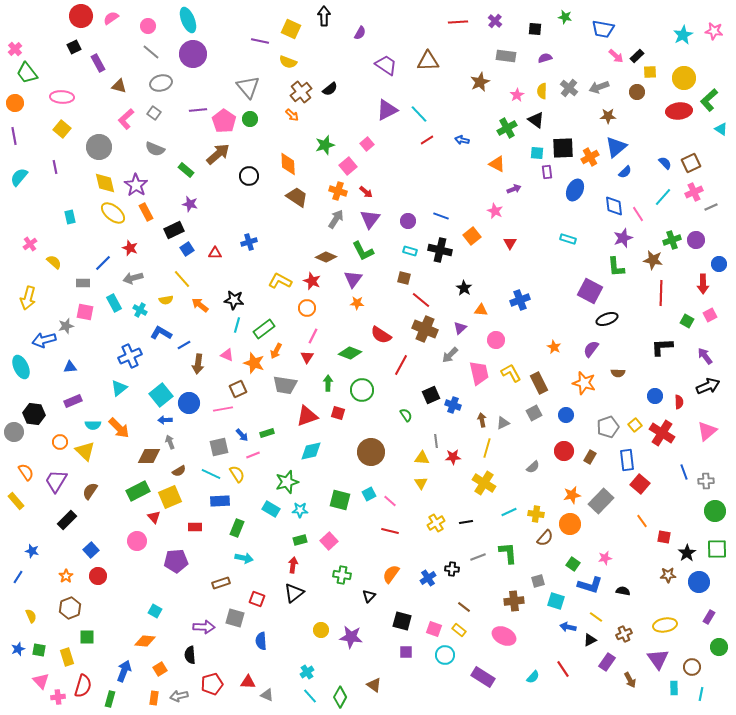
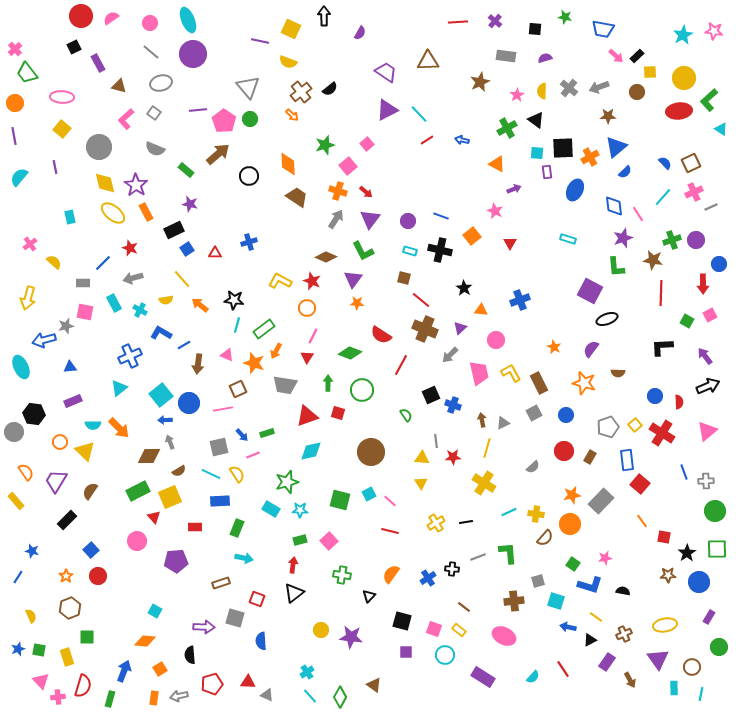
pink circle at (148, 26): moved 2 px right, 3 px up
purple trapezoid at (386, 65): moved 7 px down
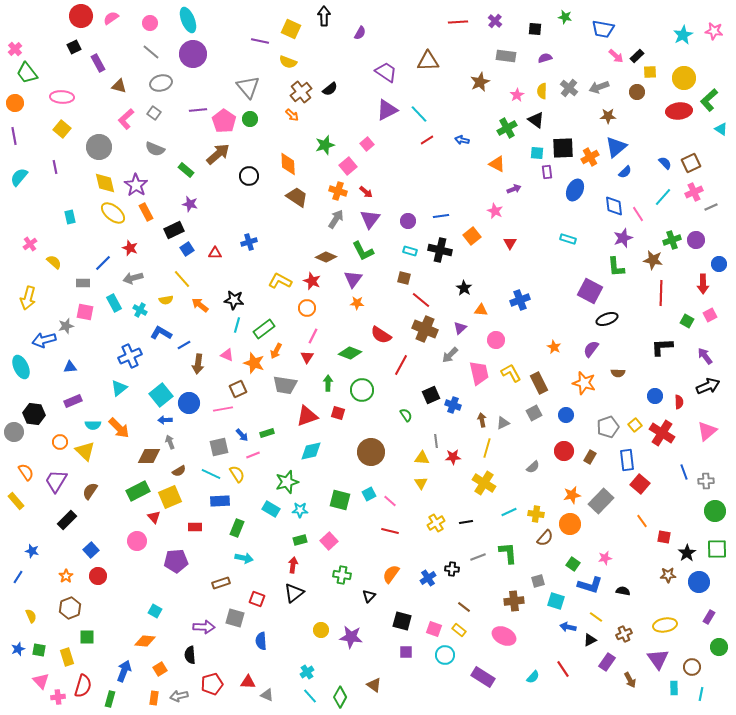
blue line at (441, 216): rotated 28 degrees counterclockwise
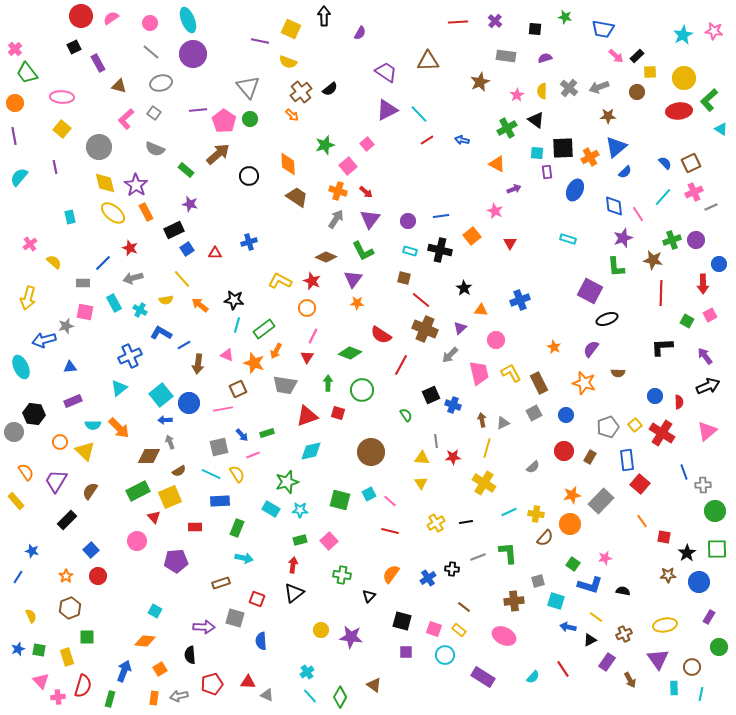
gray cross at (706, 481): moved 3 px left, 4 px down
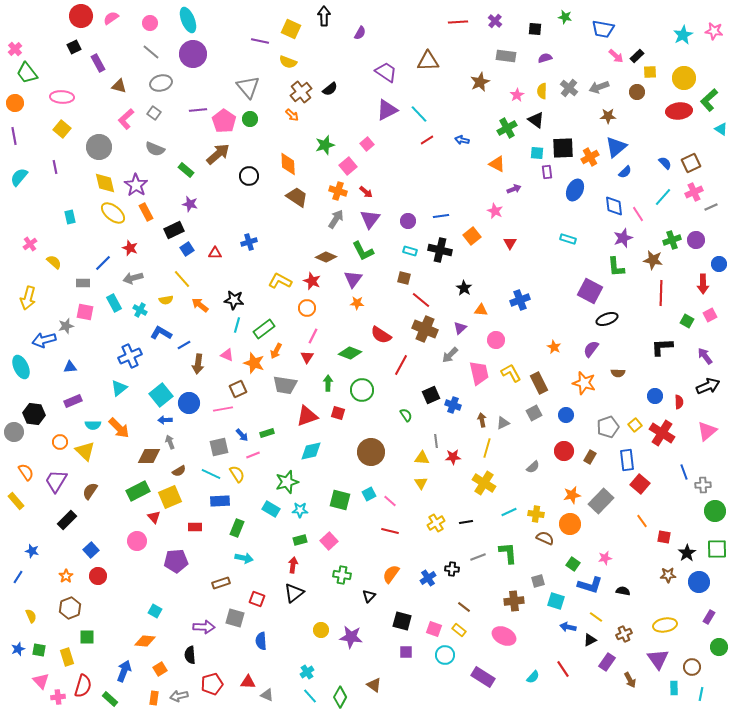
brown semicircle at (545, 538): rotated 108 degrees counterclockwise
green rectangle at (110, 699): rotated 63 degrees counterclockwise
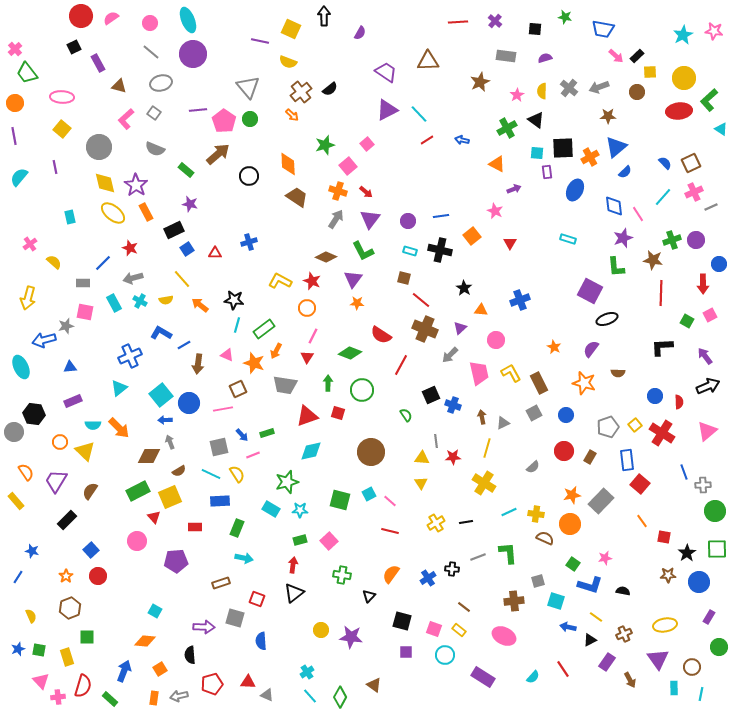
cyan cross at (140, 310): moved 9 px up
brown arrow at (482, 420): moved 3 px up
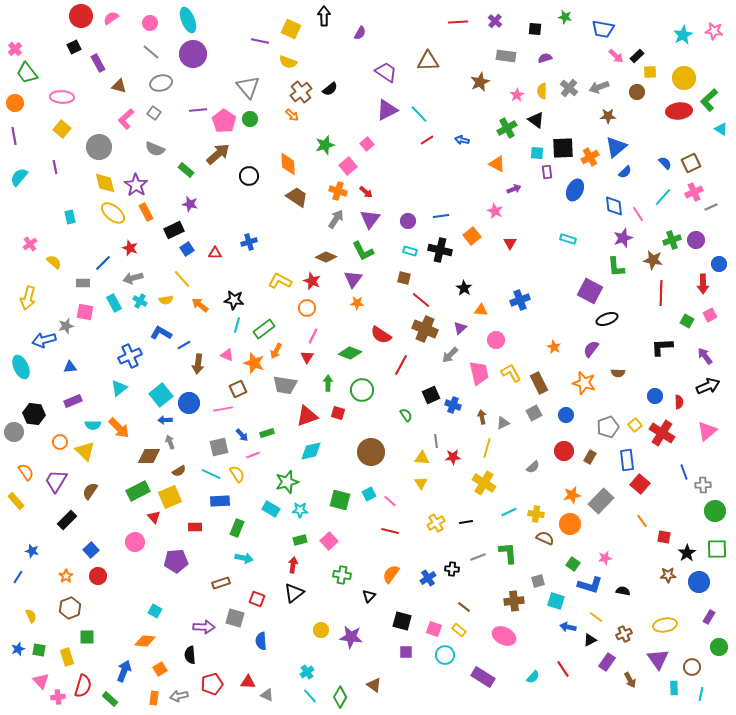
pink circle at (137, 541): moved 2 px left, 1 px down
